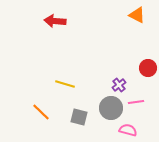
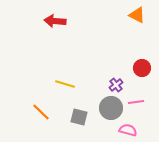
red circle: moved 6 px left
purple cross: moved 3 px left
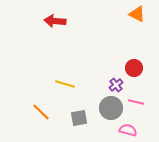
orange triangle: moved 1 px up
red circle: moved 8 px left
pink line: rotated 21 degrees clockwise
gray square: moved 1 px down; rotated 24 degrees counterclockwise
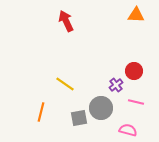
orange triangle: moved 1 px left, 1 px down; rotated 24 degrees counterclockwise
red arrow: moved 11 px right; rotated 60 degrees clockwise
red circle: moved 3 px down
yellow line: rotated 18 degrees clockwise
gray circle: moved 10 px left
orange line: rotated 60 degrees clockwise
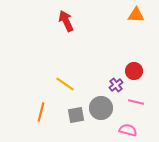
gray square: moved 3 px left, 3 px up
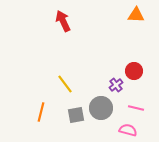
red arrow: moved 3 px left
yellow line: rotated 18 degrees clockwise
pink line: moved 6 px down
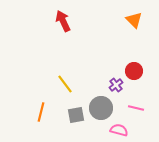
orange triangle: moved 2 px left, 5 px down; rotated 42 degrees clockwise
pink semicircle: moved 9 px left
